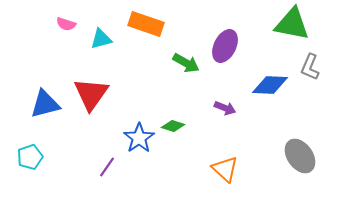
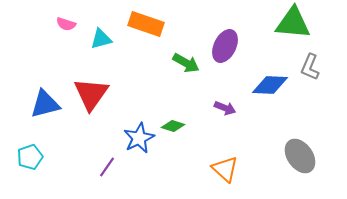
green triangle: moved 1 px right, 1 px up; rotated 6 degrees counterclockwise
blue star: rotated 8 degrees clockwise
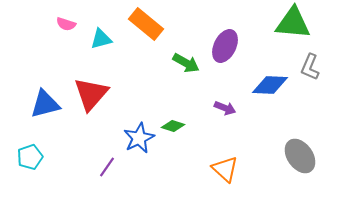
orange rectangle: rotated 20 degrees clockwise
red triangle: rotated 6 degrees clockwise
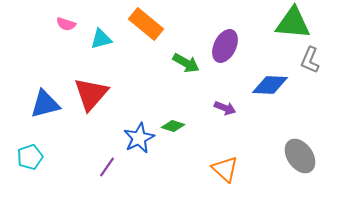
gray L-shape: moved 7 px up
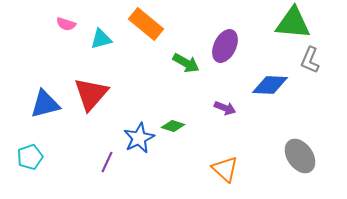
purple line: moved 5 px up; rotated 10 degrees counterclockwise
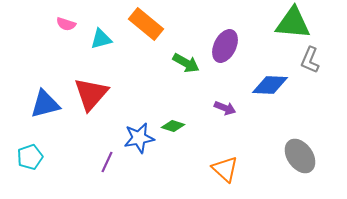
blue star: rotated 16 degrees clockwise
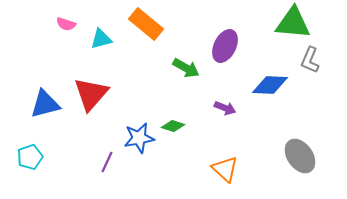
green arrow: moved 5 px down
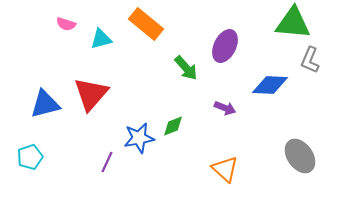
green arrow: rotated 20 degrees clockwise
green diamond: rotated 40 degrees counterclockwise
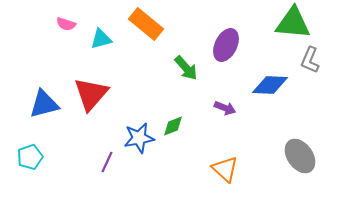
purple ellipse: moved 1 px right, 1 px up
blue triangle: moved 1 px left
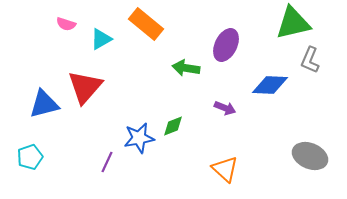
green triangle: rotated 18 degrees counterclockwise
cyan triangle: rotated 15 degrees counterclockwise
green arrow: rotated 140 degrees clockwise
red triangle: moved 6 px left, 7 px up
gray ellipse: moved 10 px right; rotated 32 degrees counterclockwise
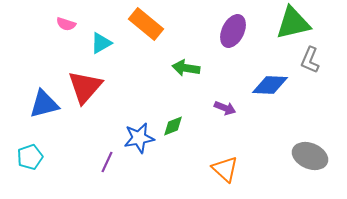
cyan triangle: moved 4 px down
purple ellipse: moved 7 px right, 14 px up
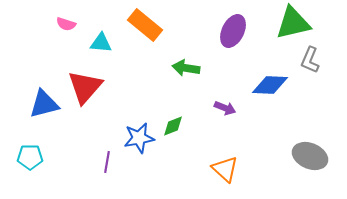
orange rectangle: moved 1 px left, 1 px down
cyan triangle: rotated 35 degrees clockwise
cyan pentagon: rotated 20 degrees clockwise
purple line: rotated 15 degrees counterclockwise
